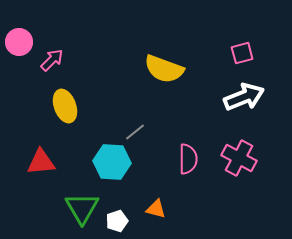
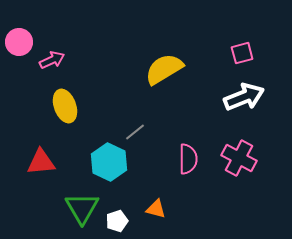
pink arrow: rotated 20 degrees clockwise
yellow semicircle: rotated 129 degrees clockwise
cyan hexagon: moved 3 px left; rotated 21 degrees clockwise
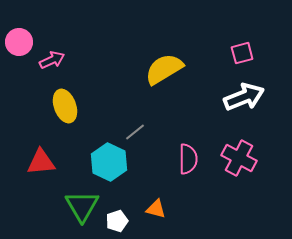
green triangle: moved 2 px up
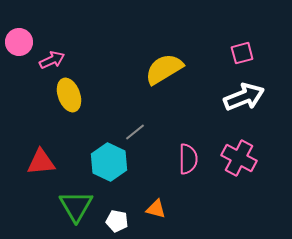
yellow ellipse: moved 4 px right, 11 px up
green triangle: moved 6 px left
white pentagon: rotated 30 degrees clockwise
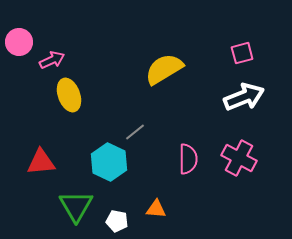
orange triangle: rotated 10 degrees counterclockwise
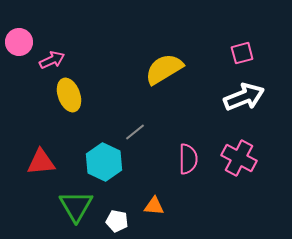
cyan hexagon: moved 5 px left
orange triangle: moved 2 px left, 3 px up
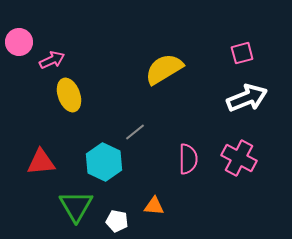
white arrow: moved 3 px right, 1 px down
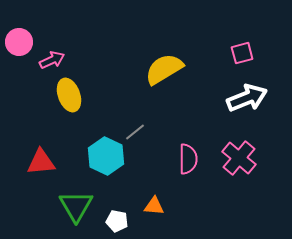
pink cross: rotated 12 degrees clockwise
cyan hexagon: moved 2 px right, 6 px up
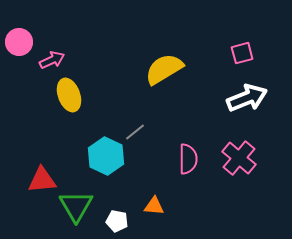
red triangle: moved 1 px right, 18 px down
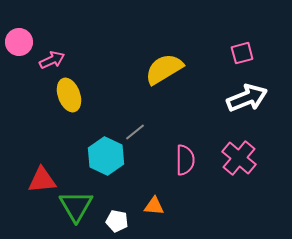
pink semicircle: moved 3 px left, 1 px down
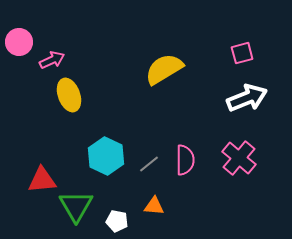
gray line: moved 14 px right, 32 px down
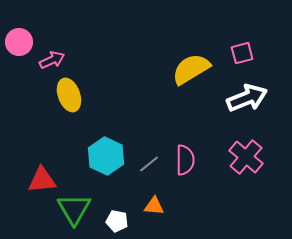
yellow semicircle: moved 27 px right
pink cross: moved 7 px right, 1 px up
green triangle: moved 2 px left, 3 px down
